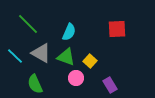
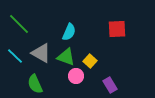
green line: moved 9 px left
pink circle: moved 2 px up
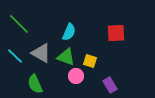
red square: moved 1 px left, 4 px down
yellow square: rotated 24 degrees counterclockwise
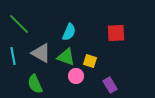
cyan line: moved 2 px left; rotated 36 degrees clockwise
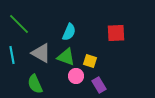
cyan line: moved 1 px left, 1 px up
purple rectangle: moved 11 px left
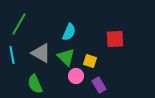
green line: rotated 75 degrees clockwise
red square: moved 1 px left, 6 px down
green triangle: rotated 24 degrees clockwise
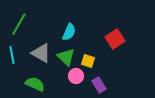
red square: rotated 30 degrees counterclockwise
yellow square: moved 2 px left
green semicircle: rotated 138 degrees clockwise
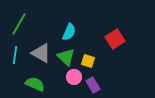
cyan line: moved 3 px right; rotated 18 degrees clockwise
pink circle: moved 2 px left, 1 px down
purple rectangle: moved 6 px left
